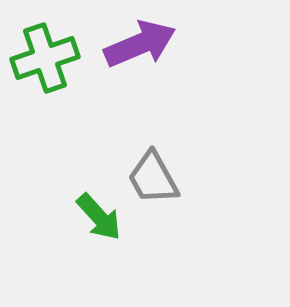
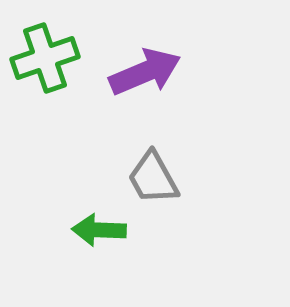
purple arrow: moved 5 px right, 28 px down
green arrow: moved 13 px down; rotated 134 degrees clockwise
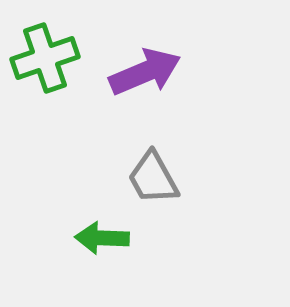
green arrow: moved 3 px right, 8 px down
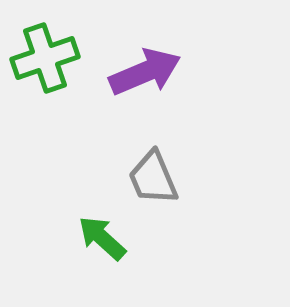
gray trapezoid: rotated 6 degrees clockwise
green arrow: rotated 40 degrees clockwise
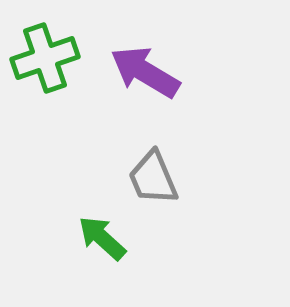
purple arrow: rotated 126 degrees counterclockwise
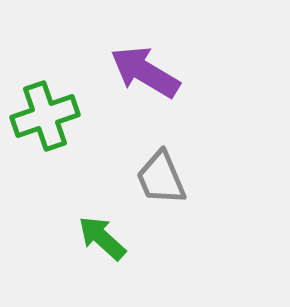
green cross: moved 58 px down
gray trapezoid: moved 8 px right
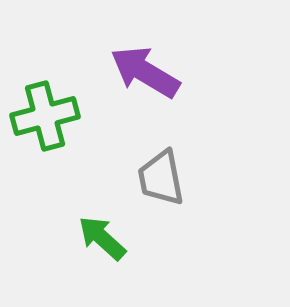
green cross: rotated 4 degrees clockwise
gray trapezoid: rotated 12 degrees clockwise
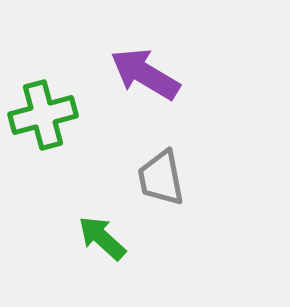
purple arrow: moved 2 px down
green cross: moved 2 px left, 1 px up
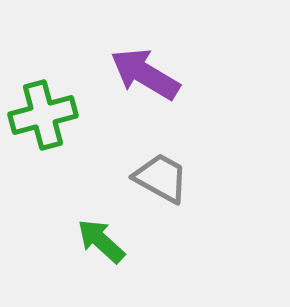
gray trapezoid: rotated 130 degrees clockwise
green arrow: moved 1 px left, 3 px down
